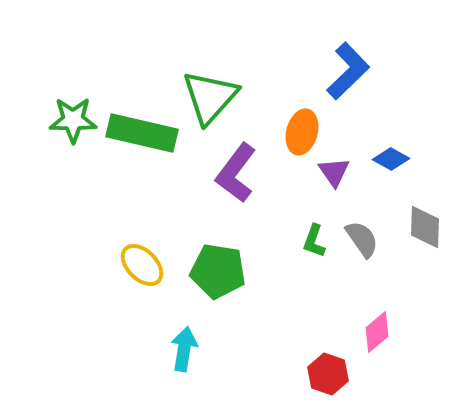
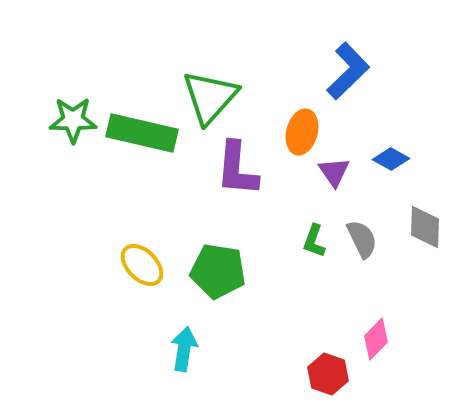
purple L-shape: moved 1 px right, 4 px up; rotated 32 degrees counterclockwise
gray semicircle: rotated 9 degrees clockwise
pink diamond: moved 1 px left, 7 px down; rotated 6 degrees counterclockwise
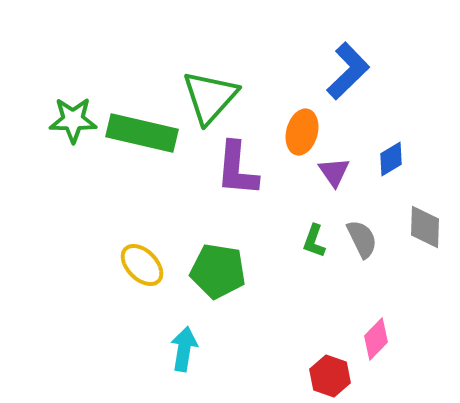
blue diamond: rotated 60 degrees counterclockwise
red hexagon: moved 2 px right, 2 px down
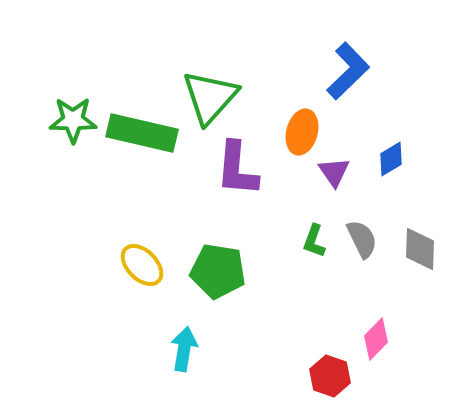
gray diamond: moved 5 px left, 22 px down
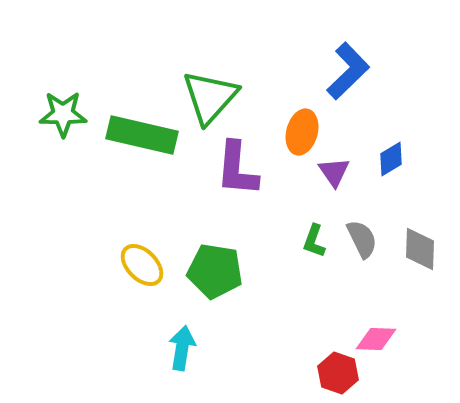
green star: moved 10 px left, 6 px up
green rectangle: moved 2 px down
green pentagon: moved 3 px left
pink diamond: rotated 48 degrees clockwise
cyan arrow: moved 2 px left, 1 px up
red hexagon: moved 8 px right, 3 px up
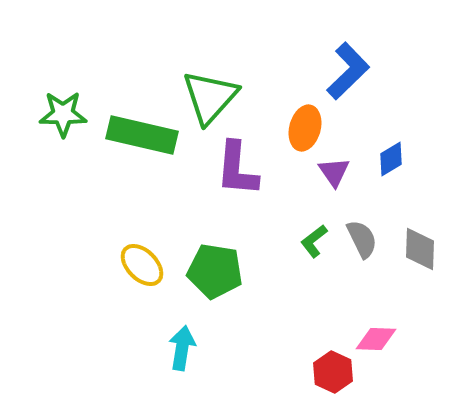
orange ellipse: moved 3 px right, 4 px up
green L-shape: rotated 32 degrees clockwise
red hexagon: moved 5 px left, 1 px up; rotated 6 degrees clockwise
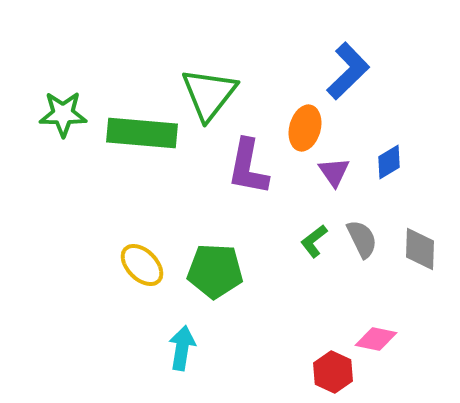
green triangle: moved 1 px left, 3 px up; rotated 4 degrees counterclockwise
green rectangle: moved 2 px up; rotated 8 degrees counterclockwise
blue diamond: moved 2 px left, 3 px down
purple L-shape: moved 11 px right, 2 px up; rotated 6 degrees clockwise
green pentagon: rotated 6 degrees counterclockwise
pink diamond: rotated 9 degrees clockwise
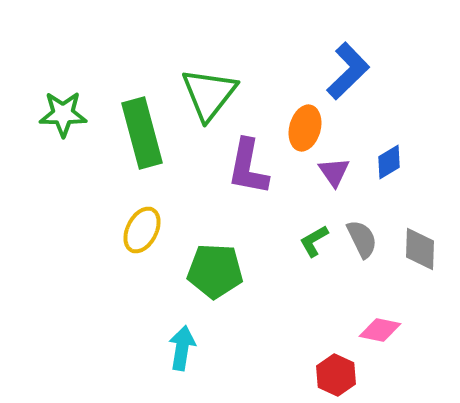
green rectangle: rotated 70 degrees clockwise
green L-shape: rotated 8 degrees clockwise
yellow ellipse: moved 35 px up; rotated 72 degrees clockwise
pink diamond: moved 4 px right, 9 px up
red hexagon: moved 3 px right, 3 px down
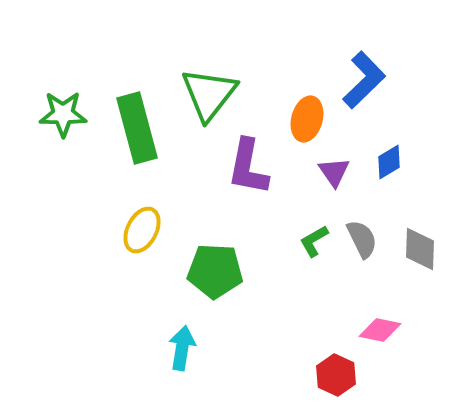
blue L-shape: moved 16 px right, 9 px down
orange ellipse: moved 2 px right, 9 px up
green rectangle: moved 5 px left, 5 px up
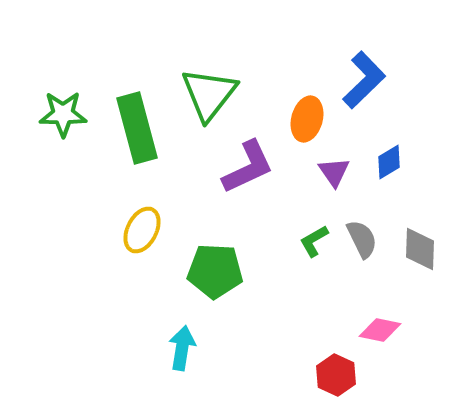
purple L-shape: rotated 126 degrees counterclockwise
